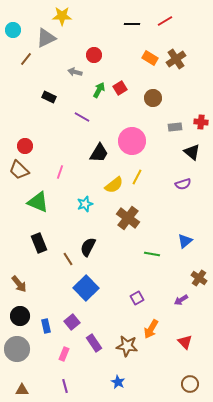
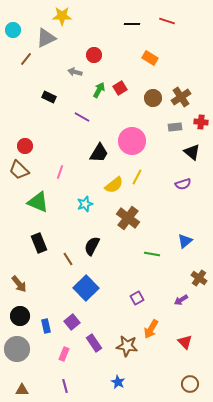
red line at (165, 21): moved 2 px right; rotated 49 degrees clockwise
brown cross at (176, 59): moved 5 px right, 38 px down
black semicircle at (88, 247): moved 4 px right, 1 px up
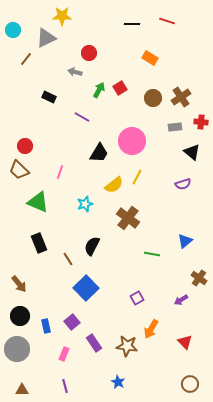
red circle at (94, 55): moved 5 px left, 2 px up
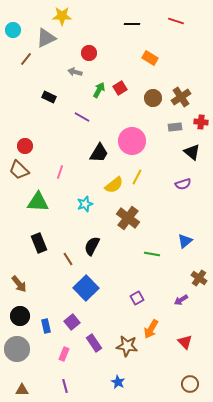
red line at (167, 21): moved 9 px right
green triangle at (38, 202): rotated 20 degrees counterclockwise
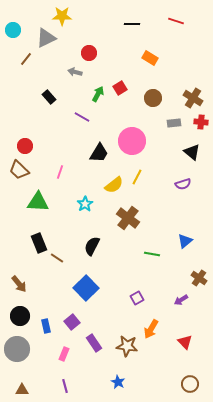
green arrow at (99, 90): moved 1 px left, 4 px down
black rectangle at (49, 97): rotated 24 degrees clockwise
brown cross at (181, 97): moved 12 px right, 1 px down; rotated 24 degrees counterclockwise
gray rectangle at (175, 127): moved 1 px left, 4 px up
cyan star at (85, 204): rotated 14 degrees counterclockwise
brown line at (68, 259): moved 11 px left, 1 px up; rotated 24 degrees counterclockwise
